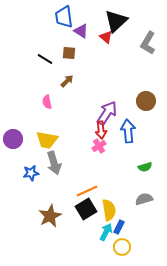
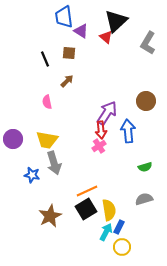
black line: rotated 35 degrees clockwise
blue star: moved 1 px right, 2 px down; rotated 21 degrees clockwise
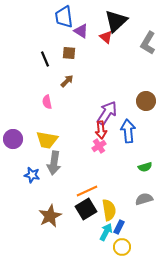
gray arrow: rotated 25 degrees clockwise
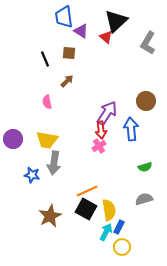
blue arrow: moved 3 px right, 2 px up
black square: rotated 30 degrees counterclockwise
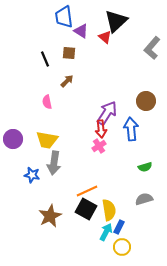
red triangle: moved 1 px left
gray L-shape: moved 4 px right, 5 px down; rotated 10 degrees clockwise
red arrow: moved 1 px up
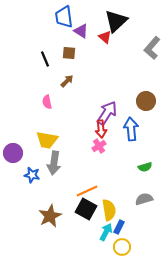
purple circle: moved 14 px down
